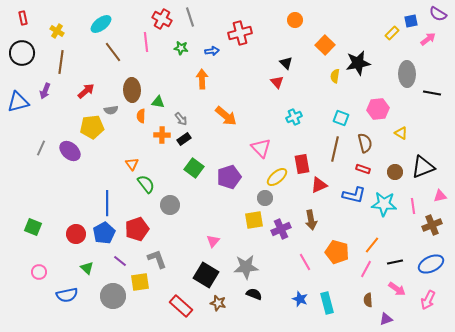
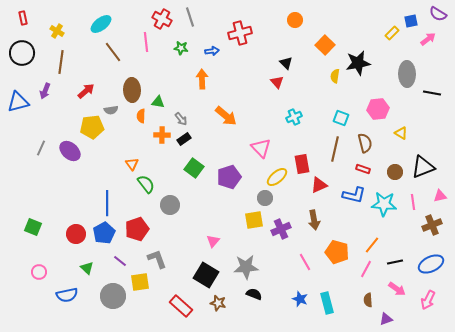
pink line at (413, 206): moved 4 px up
brown arrow at (311, 220): moved 3 px right
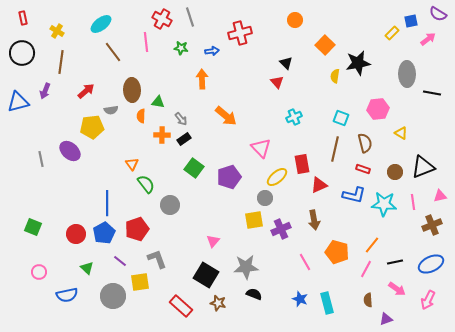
gray line at (41, 148): moved 11 px down; rotated 35 degrees counterclockwise
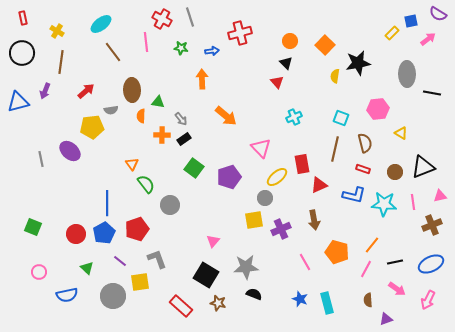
orange circle at (295, 20): moved 5 px left, 21 px down
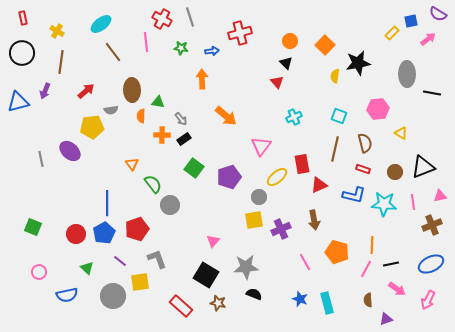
cyan square at (341, 118): moved 2 px left, 2 px up
pink triangle at (261, 148): moved 2 px up; rotated 20 degrees clockwise
green semicircle at (146, 184): moved 7 px right
gray circle at (265, 198): moved 6 px left, 1 px up
orange line at (372, 245): rotated 36 degrees counterclockwise
black line at (395, 262): moved 4 px left, 2 px down
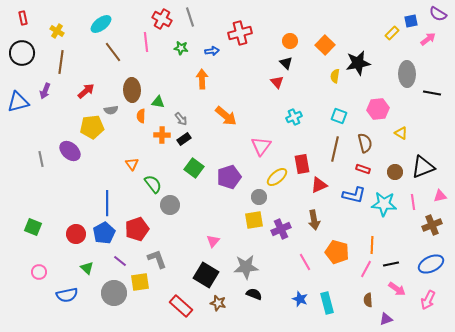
gray circle at (113, 296): moved 1 px right, 3 px up
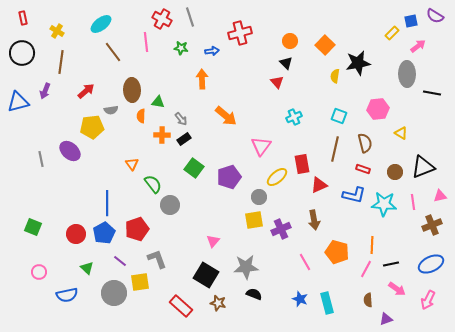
purple semicircle at (438, 14): moved 3 px left, 2 px down
pink arrow at (428, 39): moved 10 px left, 7 px down
